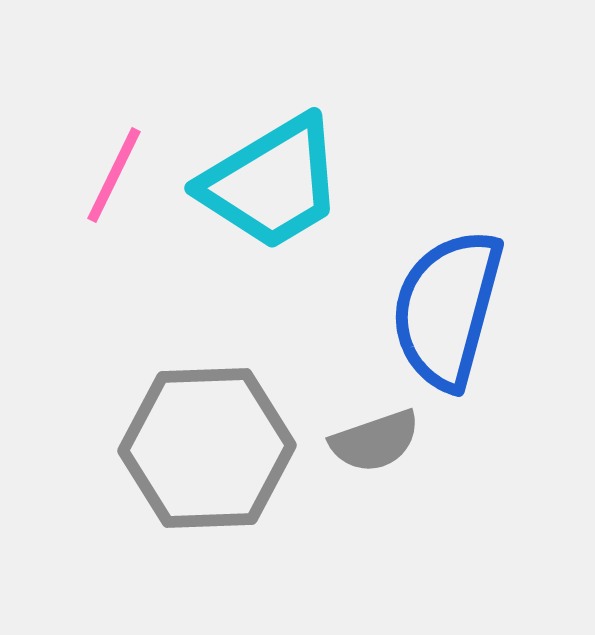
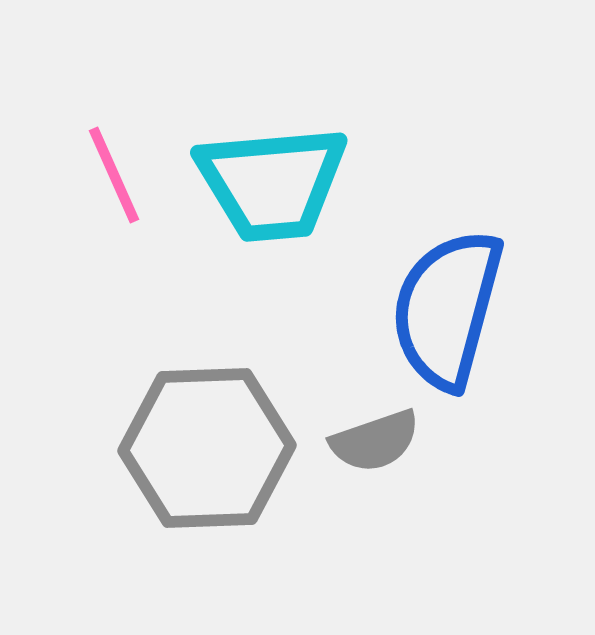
pink line: rotated 50 degrees counterclockwise
cyan trapezoid: rotated 26 degrees clockwise
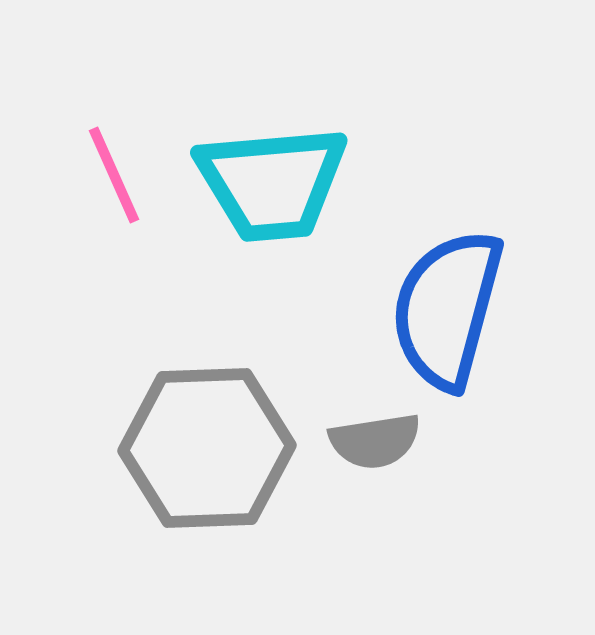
gray semicircle: rotated 10 degrees clockwise
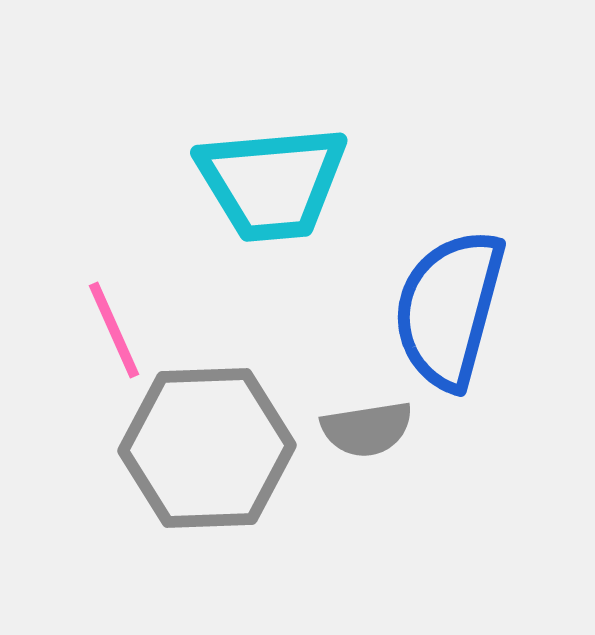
pink line: moved 155 px down
blue semicircle: moved 2 px right
gray semicircle: moved 8 px left, 12 px up
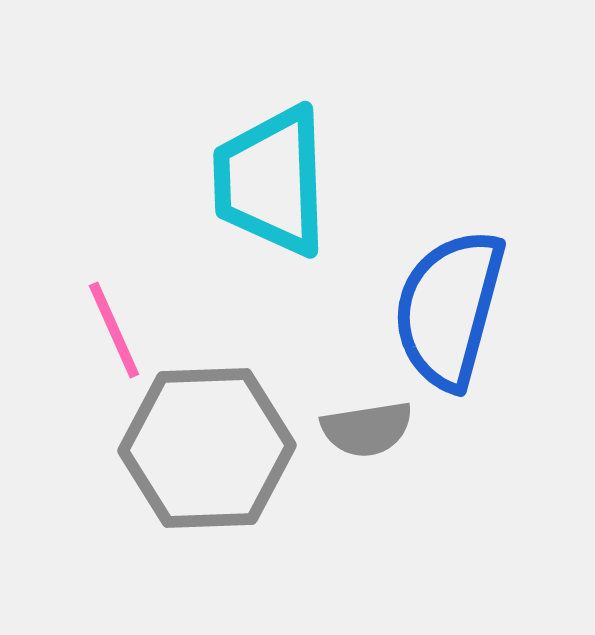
cyan trapezoid: moved 1 px left, 2 px up; rotated 93 degrees clockwise
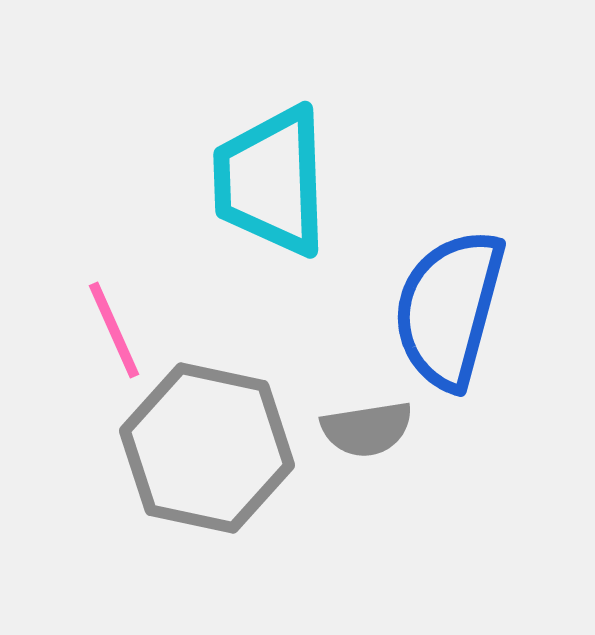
gray hexagon: rotated 14 degrees clockwise
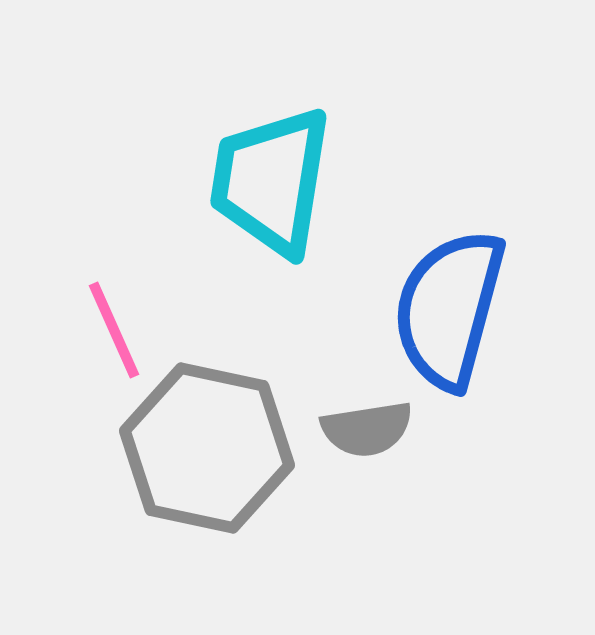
cyan trapezoid: rotated 11 degrees clockwise
